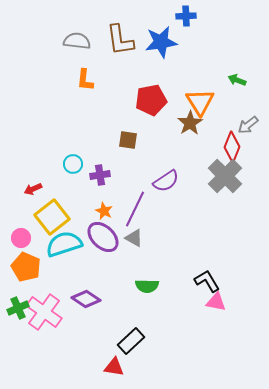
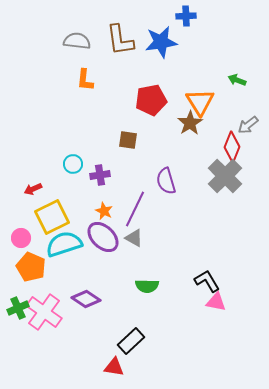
purple semicircle: rotated 108 degrees clockwise
yellow square: rotated 12 degrees clockwise
orange pentagon: moved 5 px right
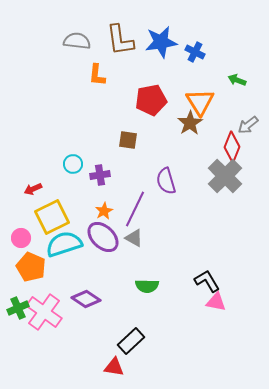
blue cross: moved 9 px right, 36 px down; rotated 30 degrees clockwise
orange L-shape: moved 12 px right, 5 px up
orange star: rotated 18 degrees clockwise
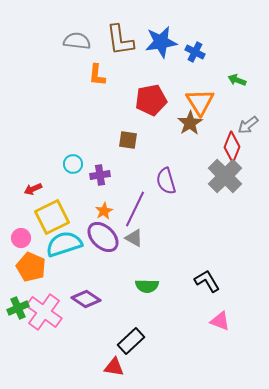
pink triangle: moved 4 px right, 19 px down; rotated 10 degrees clockwise
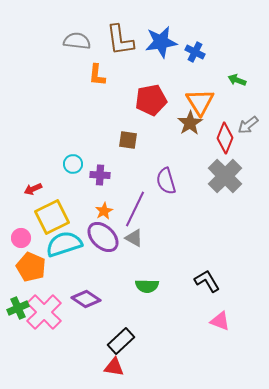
red diamond: moved 7 px left, 9 px up
purple cross: rotated 12 degrees clockwise
pink cross: rotated 9 degrees clockwise
black rectangle: moved 10 px left
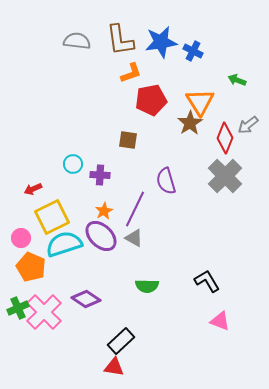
blue cross: moved 2 px left, 1 px up
orange L-shape: moved 34 px right, 2 px up; rotated 115 degrees counterclockwise
purple ellipse: moved 2 px left, 1 px up
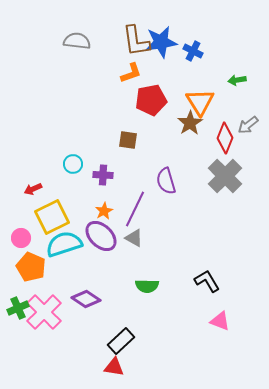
brown L-shape: moved 16 px right, 1 px down
green arrow: rotated 30 degrees counterclockwise
purple cross: moved 3 px right
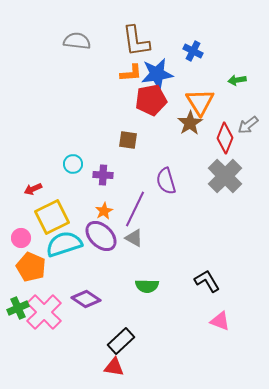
blue star: moved 4 px left, 32 px down
orange L-shape: rotated 15 degrees clockwise
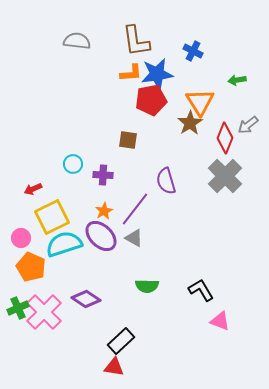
purple line: rotated 12 degrees clockwise
black L-shape: moved 6 px left, 9 px down
